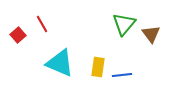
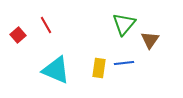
red line: moved 4 px right, 1 px down
brown triangle: moved 1 px left, 6 px down; rotated 12 degrees clockwise
cyan triangle: moved 4 px left, 7 px down
yellow rectangle: moved 1 px right, 1 px down
blue line: moved 2 px right, 12 px up
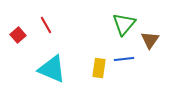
blue line: moved 4 px up
cyan triangle: moved 4 px left, 1 px up
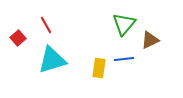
red square: moved 3 px down
brown triangle: rotated 30 degrees clockwise
cyan triangle: moved 9 px up; rotated 40 degrees counterclockwise
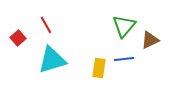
green triangle: moved 2 px down
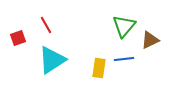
red square: rotated 21 degrees clockwise
cyan triangle: rotated 16 degrees counterclockwise
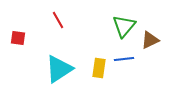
red line: moved 12 px right, 5 px up
red square: rotated 28 degrees clockwise
cyan triangle: moved 7 px right, 9 px down
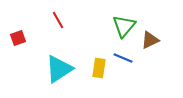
red square: rotated 28 degrees counterclockwise
blue line: moved 1 px left, 1 px up; rotated 30 degrees clockwise
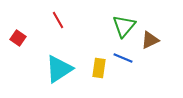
red square: rotated 35 degrees counterclockwise
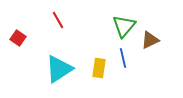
blue line: rotated 54 degrees clockwise
